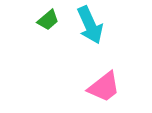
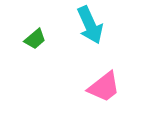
green trapezoid: moved 13 px left, 19 px down
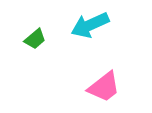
cyan arrow: rotated 90 degrees clockwise
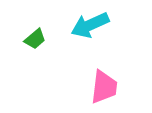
pink trapezoid: rotated 45 degrees counterclockwise
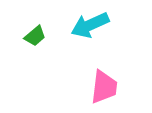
green trapezoid: moved 3 px up
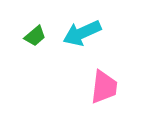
cyan arrow: moved 8 px left, 8 px down
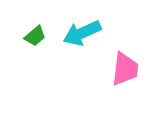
pink trapezoid: moved 21 px right, 18 px up
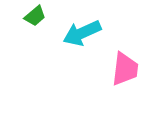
green trapezoid: moved 20 px up
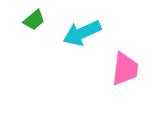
green trapezoid: moved 1 px left, 4 px down
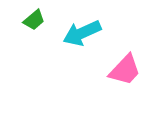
pink trapezoid: moved 1 px down; rotated 36 degrees clockwise
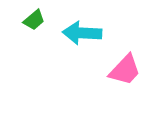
cyan arrow: rotated 27 degrees clockwise
